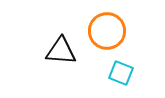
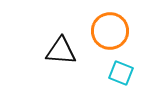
orange circle: moved 3 px right
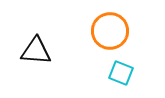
black triangle: moved 25 px left
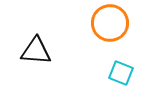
orange circle: moved 8 px up
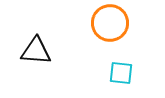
cyan square: rotated 15 degrees counterclockwise
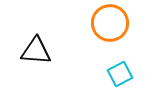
cyan square: moved 1 px left, 1 px down; rotated 35 degrees counterclockwise
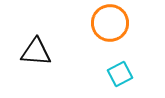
black triangle: moved 1 px down
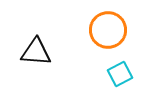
orange circle: moved 2 px left, 7 px down
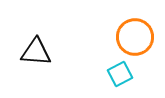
orange circle: moved 27 px right, 7 px down
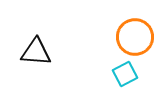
cyan square: moved 5 px right
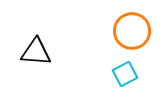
orange circle: moved 3 px left, 6 px up
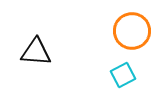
cyan square: moved 2 px left, 1 px down
